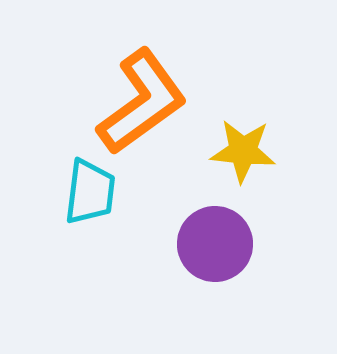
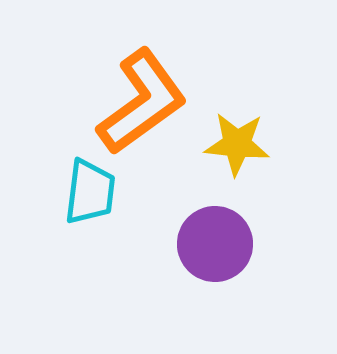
yellow star: moved 6 px left, 7 px up
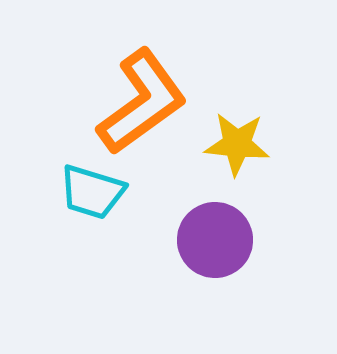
cyan trapezoid: moved 2 px right; rotated 100 degrees clockwise
purple circle: moved 4 px up
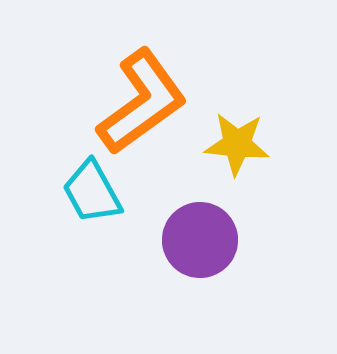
cyan trapezoid: rotated 44 degrees clockwise
purple circle: moved 15 px left
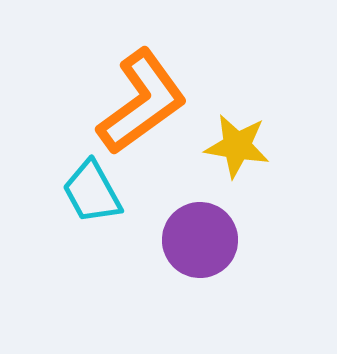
yellow star: moved 2 px down; rotated 4 degrees clockwise
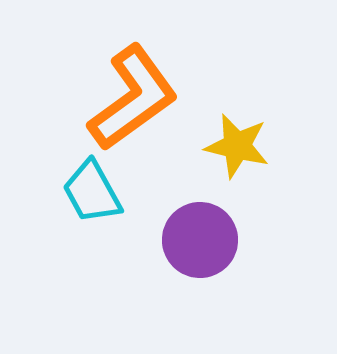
orange L-shape: moved 9 px left, 4 px up
yellow star: rotated 4 degrees clockwise
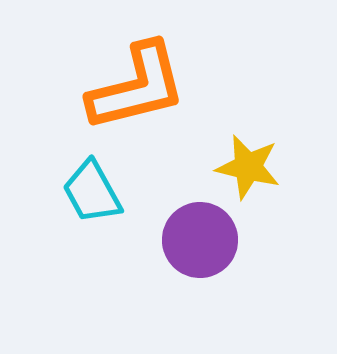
orange L-shape: moved 4 px right, 11 px up; rotated 22 degrees clockwise
yellow star: moved 11 px right, 21 px down
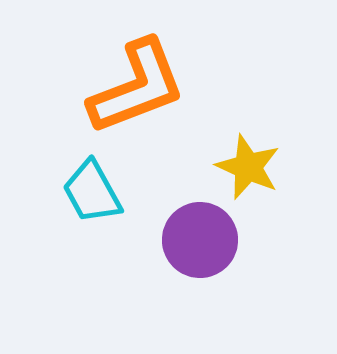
orange L-shape: rotated 7 degrees counterclockwise
yellow star: rotated 10 degrees clockwise
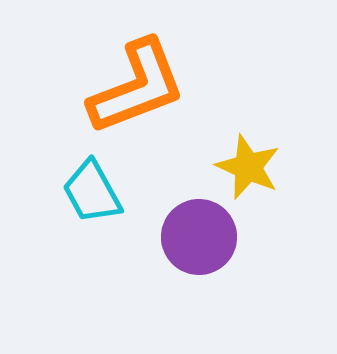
purple circle: moved 1 px left, 3 px up
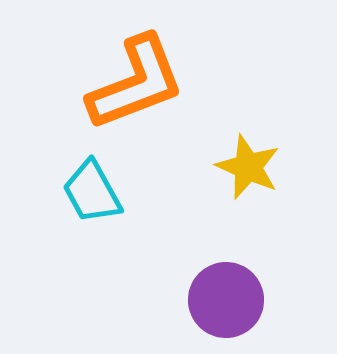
orange L-shape: moved 1 px left, 4 px up
purple circle: moved 27 px right, 63 px down
